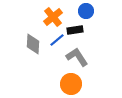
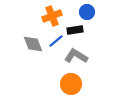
blue circle: moved 1 px right, 1 px down
orange cross: moved 1 px left, 1 px up; rotated 18 degrees clockwise
blue line: moved 1 px left, 1 px down
gray diamond: rotated 25 degrees counterclockwise
gray L-shape: moved 1 px left, 1 px up; rotated 25 degrees counterclockwise
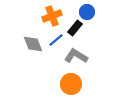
black rectangle: moved 2 px up; rotated 42 degrees counterclockwise
blue line: moved 1 px up
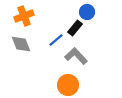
orange cross: moved 28 px left
gray diamond: moved 12 px left
gray L-shape: rotated 15 degrees clockwise
orange circle: moved 3 px left, 1 px down
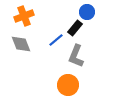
gray L-shape: rotated 115 degrees counterclockwise
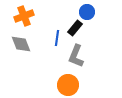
blue line: moved 1 px right, 2 px up; rotated 42 degrees counterclockwise
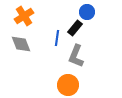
orange cross: rotated 12 degrees counterclockwise
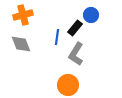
blue circle: moved 4 px right, 3 px down
orange cross: moved 1 px left, 1 px up; rotated 18 degrees clockwise
blue line: moved 1 px up
gray L-shape: moved 2 px up; rotated 10 degrees clockwise
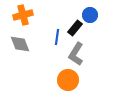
blue circle: moved 1 px left
gray diamond: moved 1 px left
orange circle: moved 5 px up
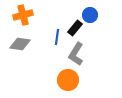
gray diamond: rotated 60 degrees counterclockwise
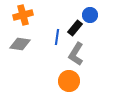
orange circle: moved 1 px right, 1 px down
